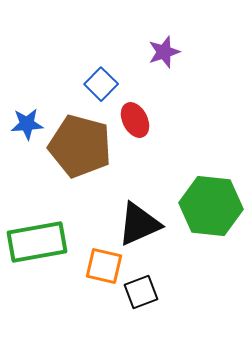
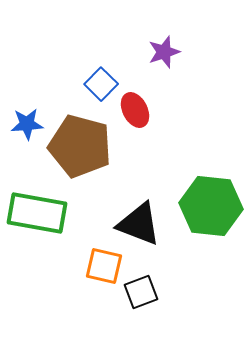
red ellipse: moved 10 px up
black triangle: rotated 45 degrees clockwise
green rectangle: moved 29 px up; rotated 20 degrees clockwise
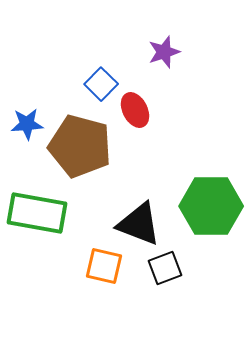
green hexagon: rotated 6 degrees counterclockwise
black square: moved 24 px right, 24 px up
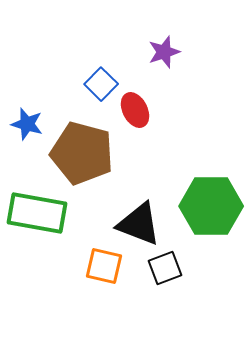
blue star: rotated 20 degrees clockwise
brown pentagon: moved 2 px right, 7 px down
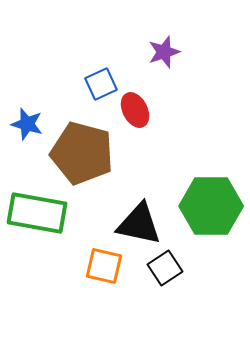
blue square: rotated 20 degrees clockwise
black triangle: rotated 9 degrees counterclockwise
black square: rotated 12 degrees counterclockwise
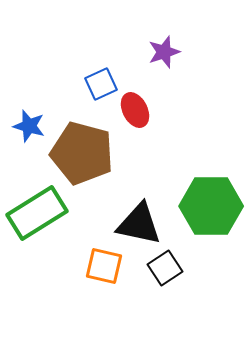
blue star: moved 2 px right, 2 px down
green rectangle: rotated 42 degrees counterclockwise
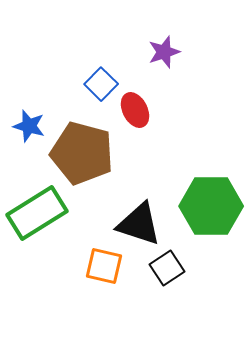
blue square: rotated 20 degrees counterclockwise
black triangle: rotated 6 degrees clockwise
black square: moved 2 px right
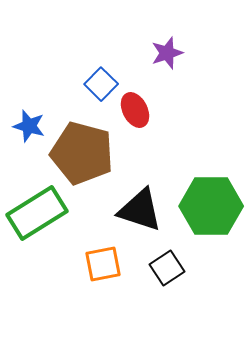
purple star: moved 3 px right, 1 px down
black triangle: moved 1 px right, 14 px up
orange square: moved 1 px left, 2 px up; rotated 24 degrees counterclockwise
